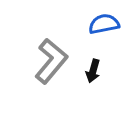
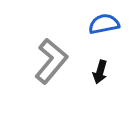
black arrow: moved 7 px right, 1 px down
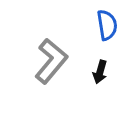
blue semicircle: moved 3 px right, 1 px down; rotated 92 degrees clockwise
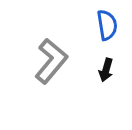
black arrow: moved 6 px right, 2 px up
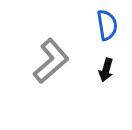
gray L-shape: rotated 9 degrees clockwise
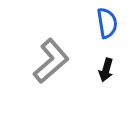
blue semicircle: moved 2 px up
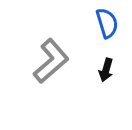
blue semicircle: rotated 8 degrees counterclockwise
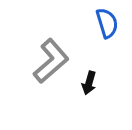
black arrow: moved 17 px left, 13 px down
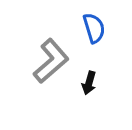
blue semicircle: moved 13 px left, 5 px down
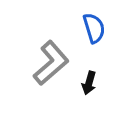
gray L-shape: moved 2 px down
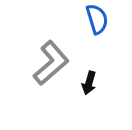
blue semicircle: moved 3 px right, 9 px up
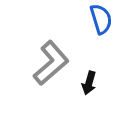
blue semicircle: moved 4 px right
